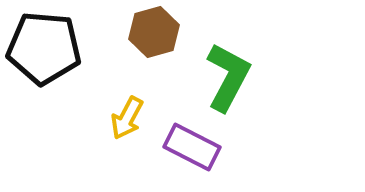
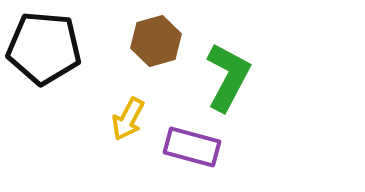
brown hexagon: moved 2 px right, 9 px down
yellow arrow: moved 1 px right, 1 px down
purple rectangle: rotated 12 degrees counterclockwise
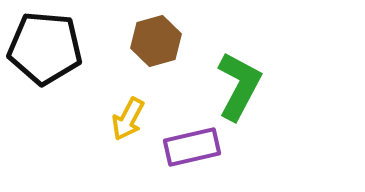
black pentagon: moved 1 px right
green L-shape: moved 11 px right, 9 px down
purple rectangle: rotated 28 degrees counterclockwise
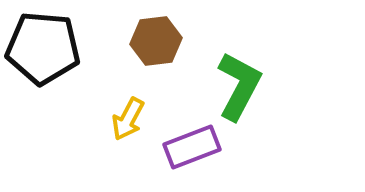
brown hexagon: rotated 9 degrees clockwise
black pentagon: moved 2 px left
purple rectangle: rotated 8 degrees counterclockwise
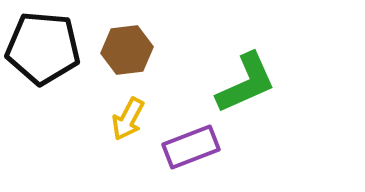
brown hexagon: moved 29 px left, 9 px down
green L-shape: moved 7 px right, 3 px up; rotated 38 degrees clockwise
purple rectangle: moved 1 px left
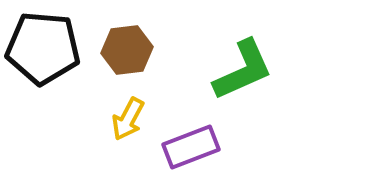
green L-shape: moved 3 px left, 13 px up
